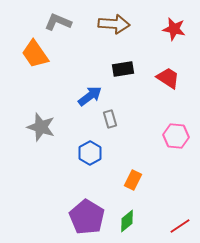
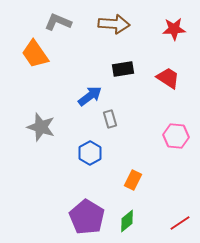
red star: rotated 15 degrees counterclockwise
red line: moved 3 px up
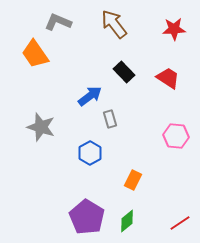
brown arrow: rotated 132 degrees counterclockwise
black rectangle: moved 1 px right, 3 px down; rotated 55 degrees clockwise
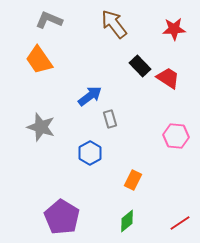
gray L-shape: moved 9 px left, 2 px up
orange trapezoid: moved 4 px right, 6 px down
black rectangle: moved 16 px right, 6 px up
purple pentagon: moved 25 px left
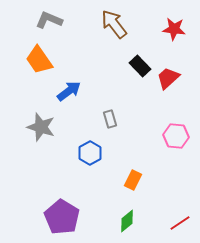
red star: rotated 10 degrees clockwise
red trapezoid: rotated 75 degrees counterclockwise
blue arrow: moved 21 px left, 5 px up
